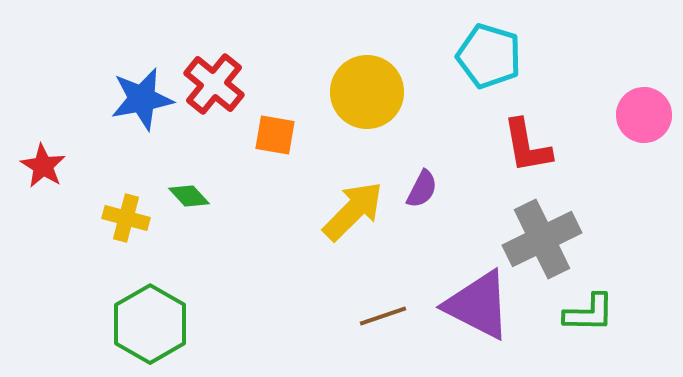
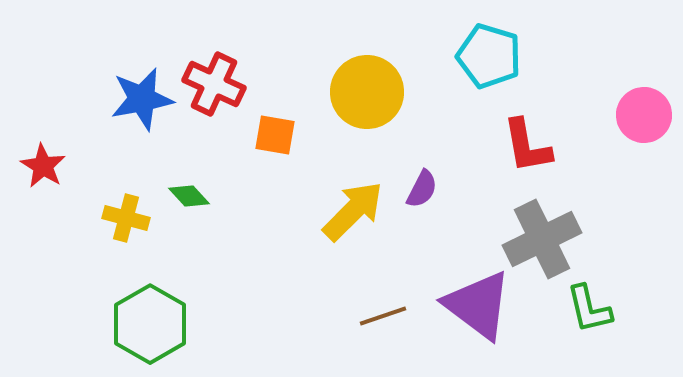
red cross: rotated 14 degrees counterclockwise
purple triangle: rotated 10 degrees clockwise
green L-shape: moved 4 px up; rotated 76 degrees clockwise
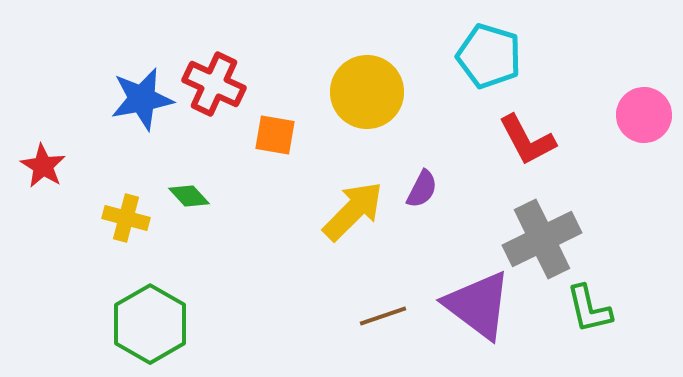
red L-shape: moved 6 px up; rotated 18 degrees counterclockwise
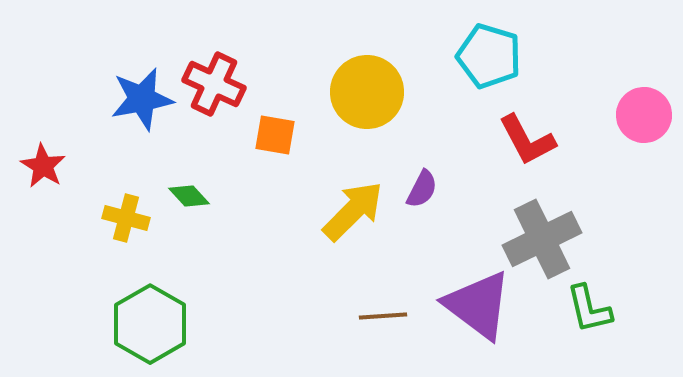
brown line: rotated 15 degrees clockwise
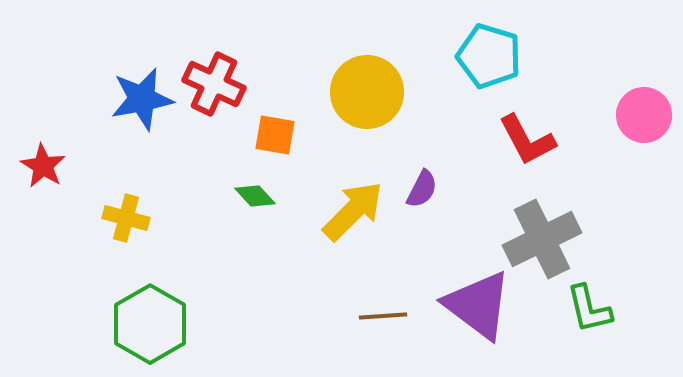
green diamond: moved 66 px right
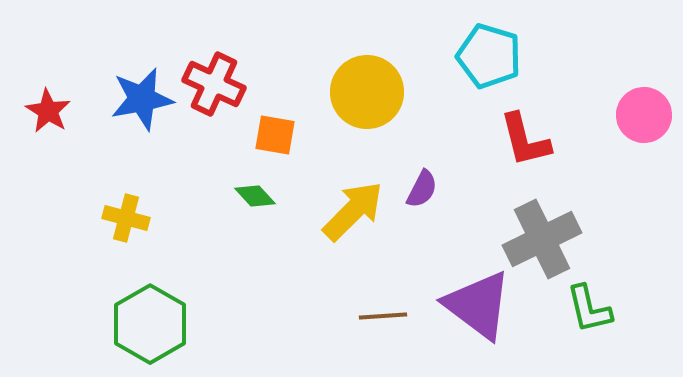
red L-shape: moved 2 px left; rotated 14 degrees clockwise
red star: moved 5 px right, 55 px up
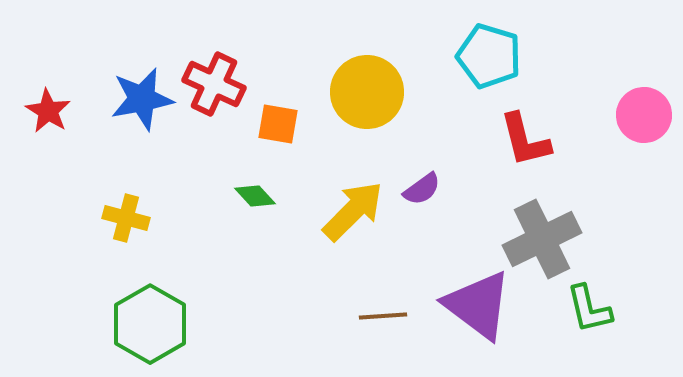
orange square: moved 3 px right, 11 px up
purple semicircle: rotated 27 degrees clockwise
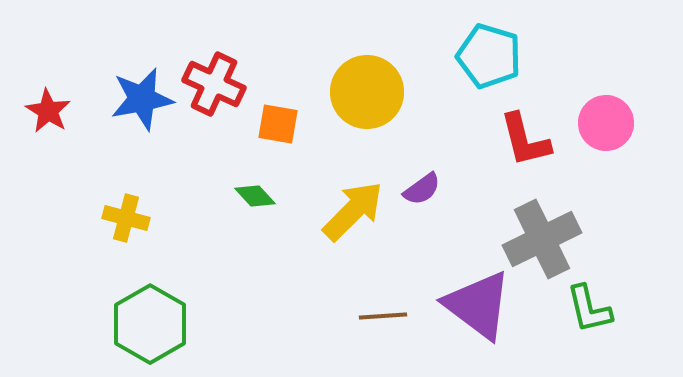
pink circle: moved 38 px left, 8 px down
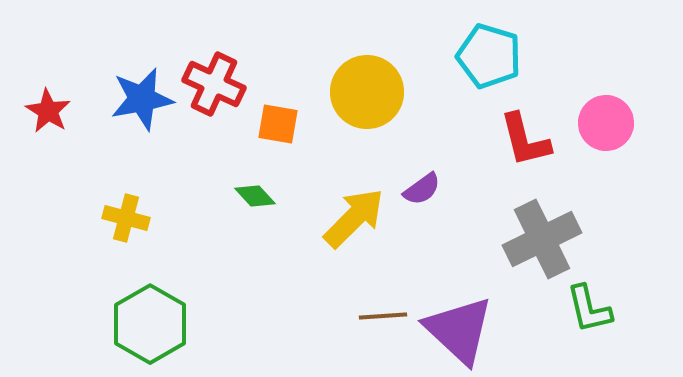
yellow arrow: moved 1 px right, 7 px down
purple triangle: moved 19 px left, 25 px down; rotated 6 degrees clockwise
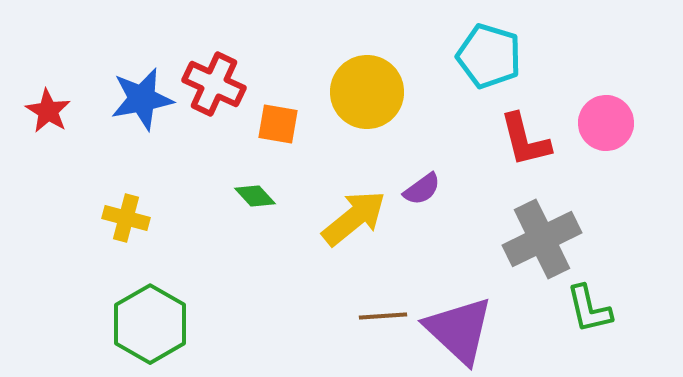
yellow arrow: rotated 6 degrees clockwise
